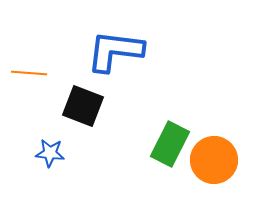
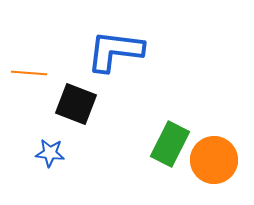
black square: moved 7 px left, 2 px up
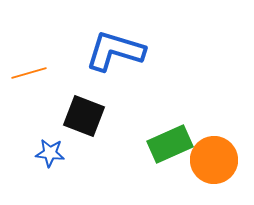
blue L-shape: rotated 10 degrees clockwise
orange line: rotated 20 degrees counterclockwise
black square: moved 8 px right, 12 px down
green rectangle: rotated 39 degrees clockwise
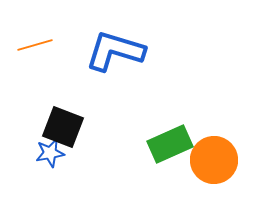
orange line: moved 6 px right, 28 px up
black square: moved 21 px left, 11 px down
blue star: rotated 16 degrees counterclockwise
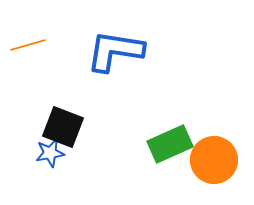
orange line: moved 7 px left
blue L-shape: rotated 8 degrees counterclockwise
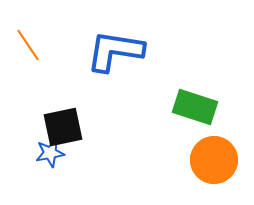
orange line: rotated 72 degrees clockwise
black square: rotated 33 degrees counterclockwise
green rectangle: moved 25 px right, 37 px up; rotated 42 degrees clockwise
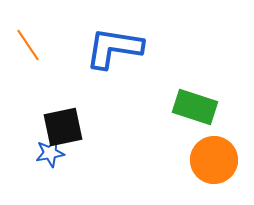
blue L-shape: moved 1 px left, 3 px up
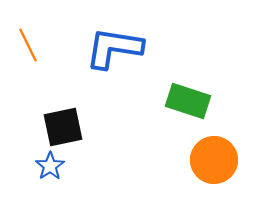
orange line: rotated 8 degrees clockwise
green rectangle: moved 7 px left, 6 px up
blue star: moved 13 px down; rotated 24 degrees counterclockwise
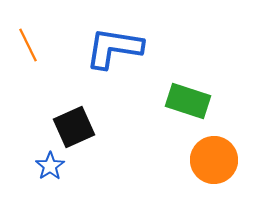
black square: moved 11 px right; rotated 12 degrees counterclockwise
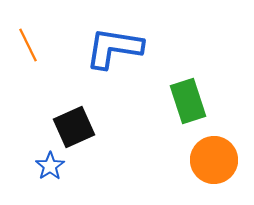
green rectangle: rotated 54 degrees clockwise
